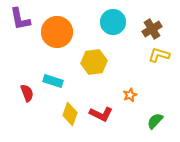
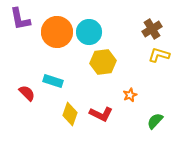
cyan circle: moved 24 px left, 10 px down
yellow hexagon: moved 9 px right
red semicircle: rotated 24 degrees counterclockwise
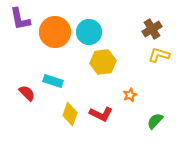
orange circle: moved 2 px left
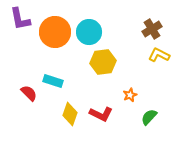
yellow L-shape: rotated 10 degrees clockwise
red semicircle: moved 2 px right
green semicircle: moved 6 px left, 4 px up
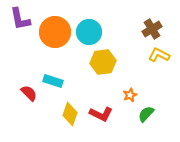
green semicircle: moved 3 px left, 3 px up
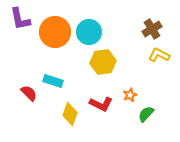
red L-shape: moved 10 px up
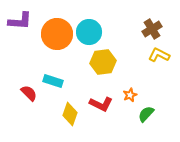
purple L-shape: moved 2 px down; rotated 75 degrees counterclockwise
orange circle: moved 2 px right, 2 px down
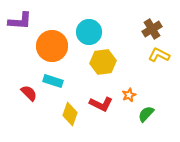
orange circle: moved 5 px left, 12 px down
orange star: moved 1 px left
